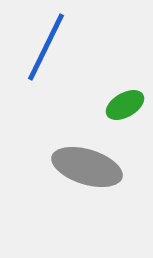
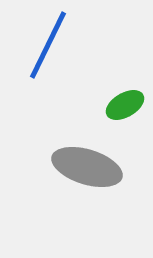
blue line: moved 2 px right, 2 px up
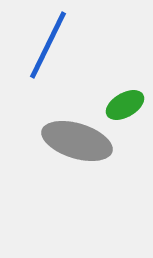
gray ellipse: moved 10 px left, 26 px up
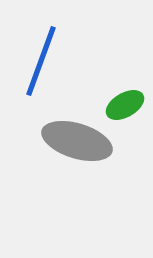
blue line: moved 7 px left, 16 px down; rotated 6 degrees counterclockwise
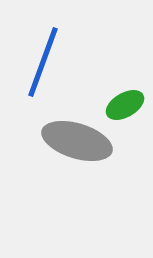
blue line: moved 2 px right, 1 px down
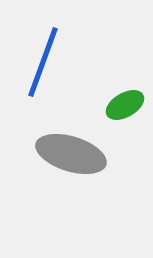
gray ellipse: moved 6 px left, 13 px down
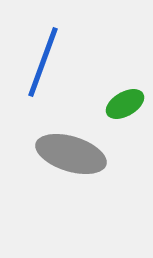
green ellipse: moved 1 px up
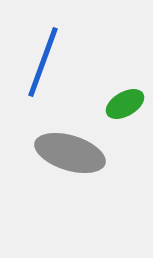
gray ellipse: moved 1 px left, 1 px up
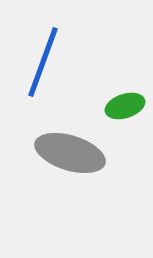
green ellipse: moved 2 px down; rotated 12 degrees clockwise
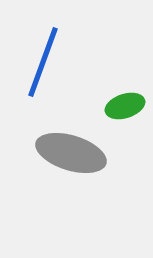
gray ellipse: moved 1 px right
